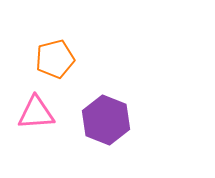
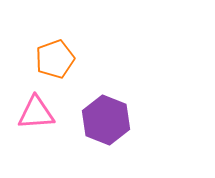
orange pentagon: rotated 6 degrees counterclockwise
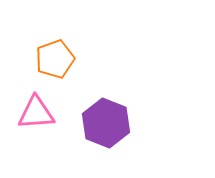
purple hexagon: moved 3 px down
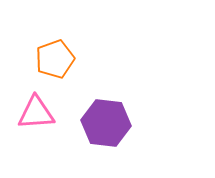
purple hexagon: rotated 15 degrees counterclockwise
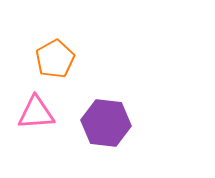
orange pentagon: rotated 9 degrees counterclockwise
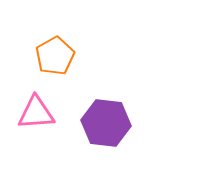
orange pentagon: moved 3 px up
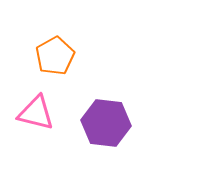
pink triangle: rotated 18 degrees clockwise
